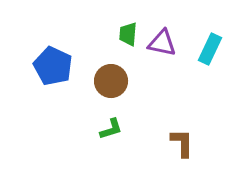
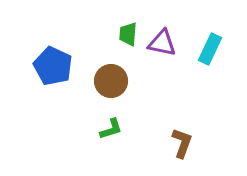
brown L-shape: rotated 20 degrees clockwise
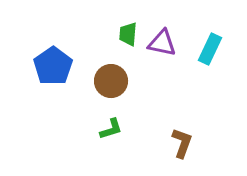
blue pentagon: rotated 12 degrees clockwise
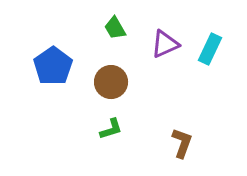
green trapezoid: moved 13 px left, 6 px up; rotated 35 degrees counterclockwise
purple triangle: moved 3 px right, 1 px down; rotated 36 degrees counterclockwise
brown circle: moved 1 px down
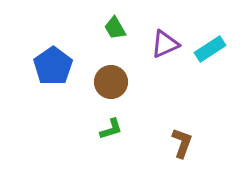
cyan rectangle: rotated 32 degrees clockwise
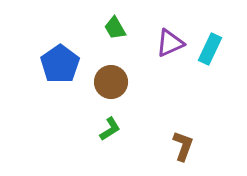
purple triangle: moved 5 px right, 1 px up
cyan rectangle: rotated 32 degrees counterclockwise
blue pentagon: moved 7 px right, 2 px up
green L-shape: moved 1 px left; rotated 15 degrees counterclockwise
brown L-shape: moved 1 px right, 3 px down
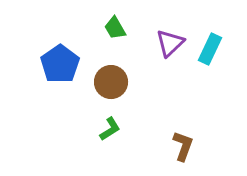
purple triangle: rotated 20 degrees counterclockwise
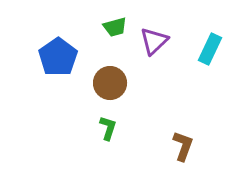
green trapezoid: moved 1 px up; rotated 75 degrees counterclockwise
purple triangle: moved 16 px left, 2 px up
blue pentagon: moved 2 px left, 7 px up
brown circle: moved 1 px left, 1 px down
green L-shape: moved 2 px left, 1 px up; rotated 40 degrees counterclockwise
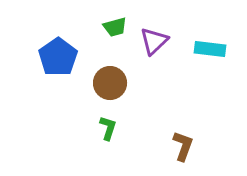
cyan rectangle: rotated 72 degrees clockwise
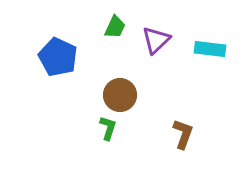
green trapezoid: rotated 50 degrees counterclockwise
purple triangle: moved 2 px right, 1 px up
blue pentagon: rotated 12 degrees counterclockwise
brown circle: moved 10 px right, 12 px down
brown L-shape: moved 12 px up
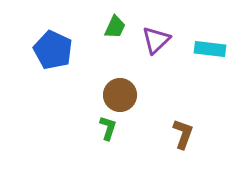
blue pentagon: moved 5 px left, 7 px up
